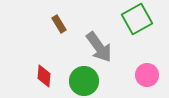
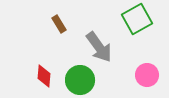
green circle: moved 4 px left, 1 px up
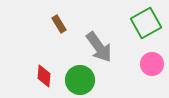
green square: moved 9 px right, 4 px down
pink circle: moved 5 px right, 11 px up
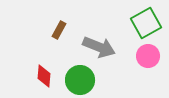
brown rectangle: moved 6 px down; rotated 60 degrees clockwise
gray arrow: rotated 32 degrees counterclockwise
pink circle: moved 4 px left, 8 px up
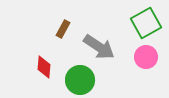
brown rectangle: moved 4 px right, 1 px up
gray arrow: rotated 12 degrees clockwise
pink circle: moved 2 px left, 1 px down
red diamond: moved 9 px up
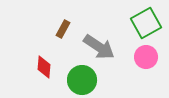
green circle: moved 2 px right
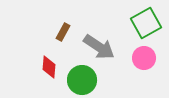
brown rectangle: moved 3 px down
pink circle: moved 2 px left, 1 px down
red diamond: moved 5 px right
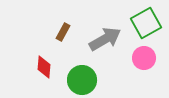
gray arrow: moved 6 px right, 8 px up; rotated 64 degrees counterclockwise
red diamond: moved 5 px left
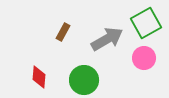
gray arrow: moved 2 px right
red diamond: moved 5 px left, 10 px down
green circle: moved 2 px right
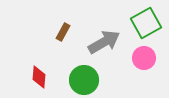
gray arrow: moved 3 px left, 3 px down
